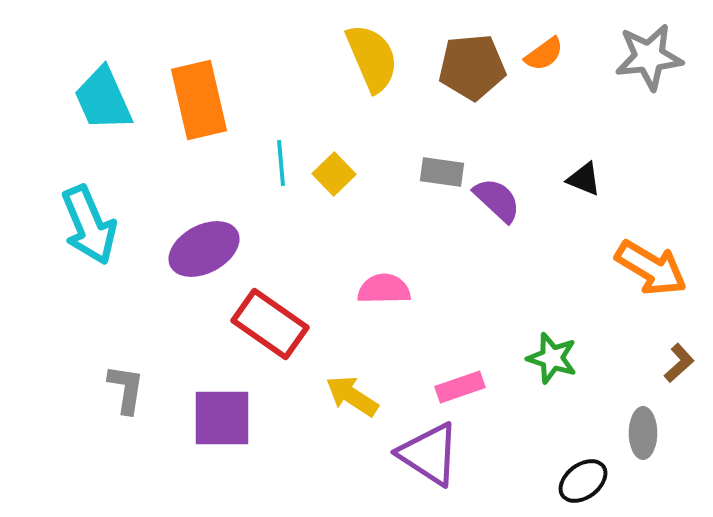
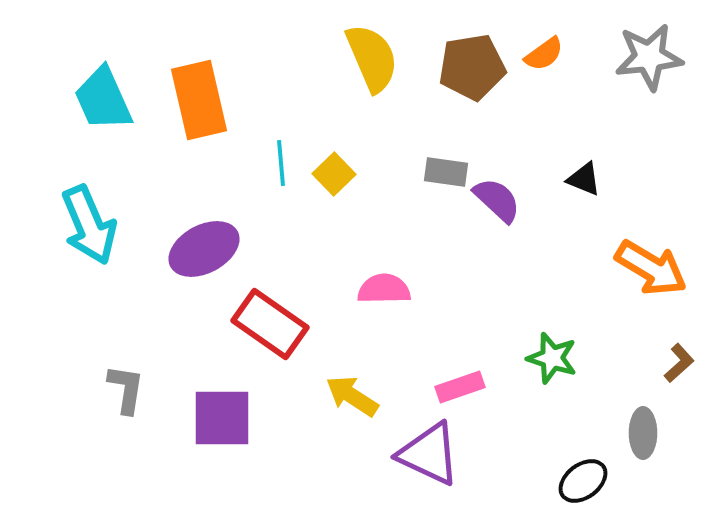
brown pentagon: rotated 4 degrees counterclockwise
gray rectangle: moved 4 px right
purple triangle: rotated 8 degrees counterclockwise
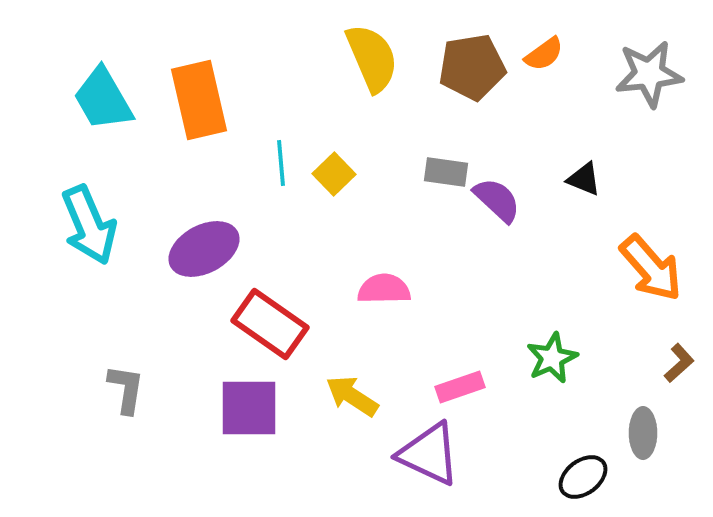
gray star: moved 17 px down
cyan trapezoid: rotated 6 degrees counterclockwise
orange arrow: rotated 18 degrees clockwise
green star: rotated 30 degrees clockwise
purple square: moved 27 px right, 10 px up
black ellipse: moved 4 px up
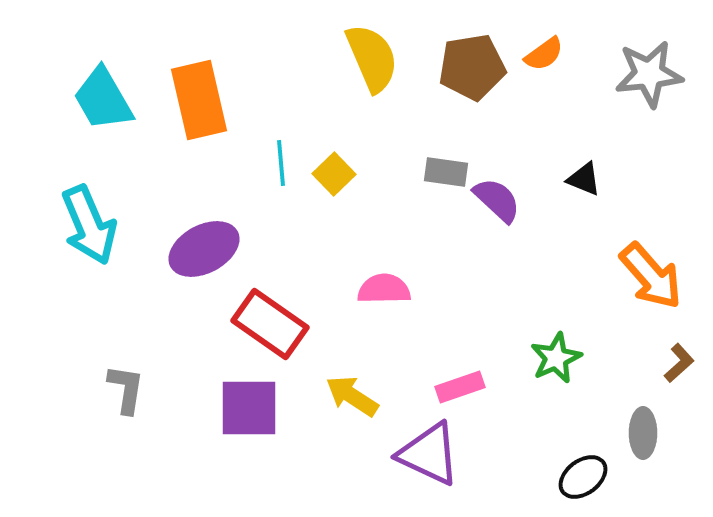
orange arrow: moved 8 px down
green star: moved 4 px right
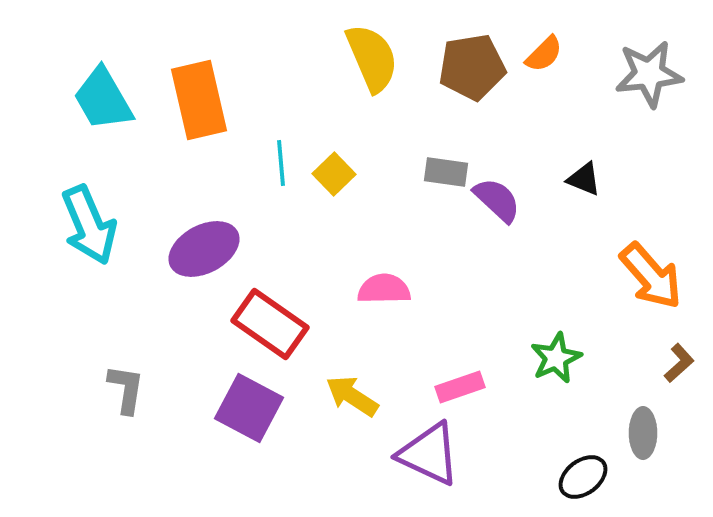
orange semicircle: rotated 9 degrees counterclockwise
purple square: rotated 28 degrees clockwise
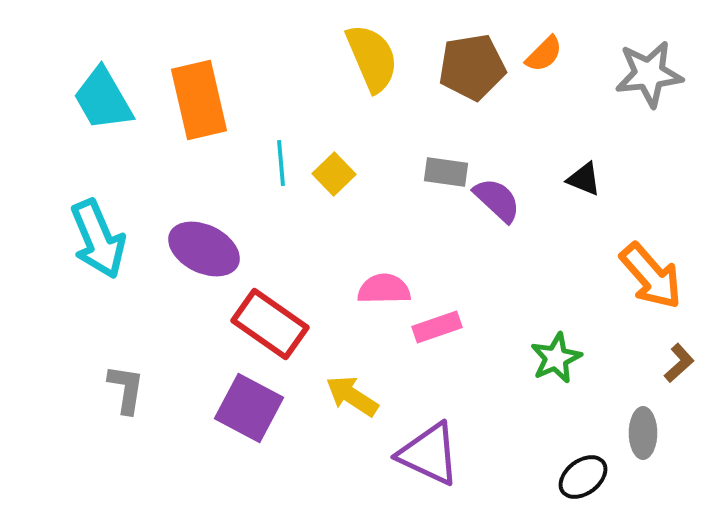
cyan arrow: moved 9 px right, 14 px down
purple ellipse: rotated 54 degrees clockwise
pink rectangle: moved 23 px left, 60 px up
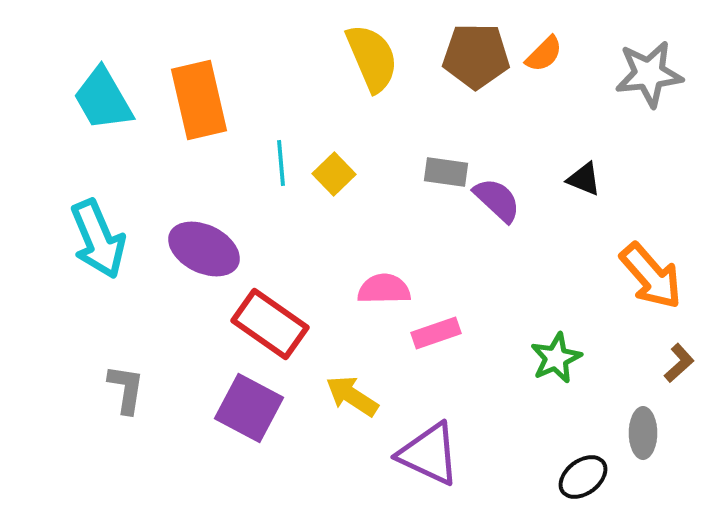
brown pentagon: moved 4 px right, 11 px up; rotated 10 degrees clockwise
pink rectangle: moved 1 px left, 6 px down
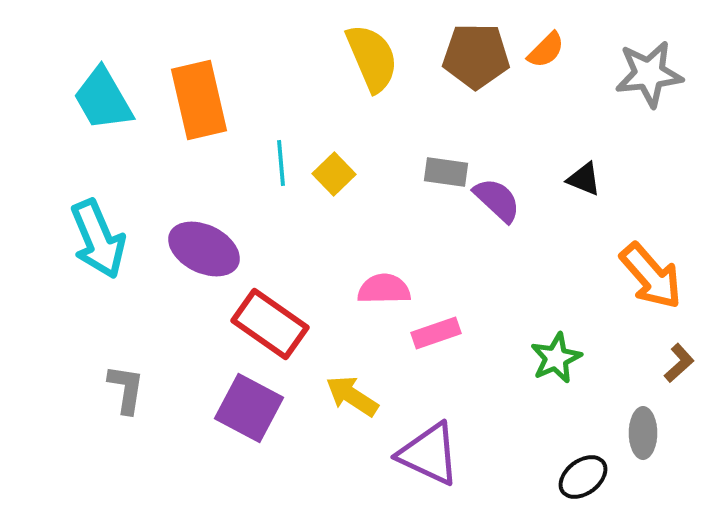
orange semicircle: moved 2 px right, 4 px up
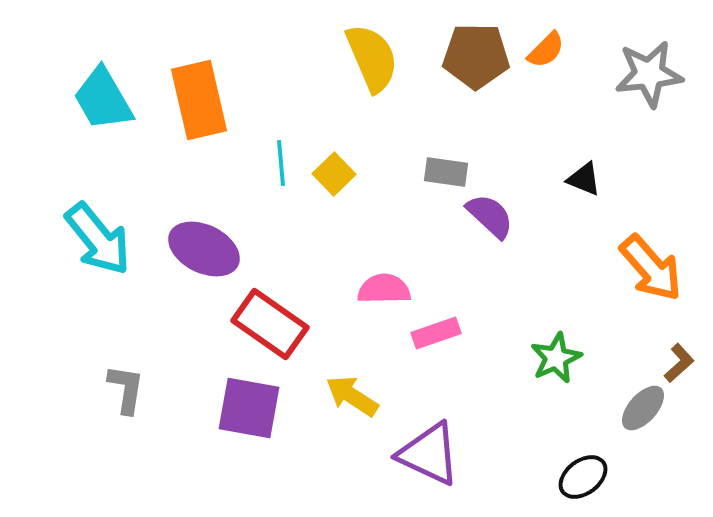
purple semicircle: moved 7 px left, 16 px down
cyan arrow: rotated 16 degrees counterclockwise
orange arrow: moved 8 px up
purple square: rotated 18 degrees counterclockwise
gray ellipse: moved 25 px up; rotated 42 degrees clockwise
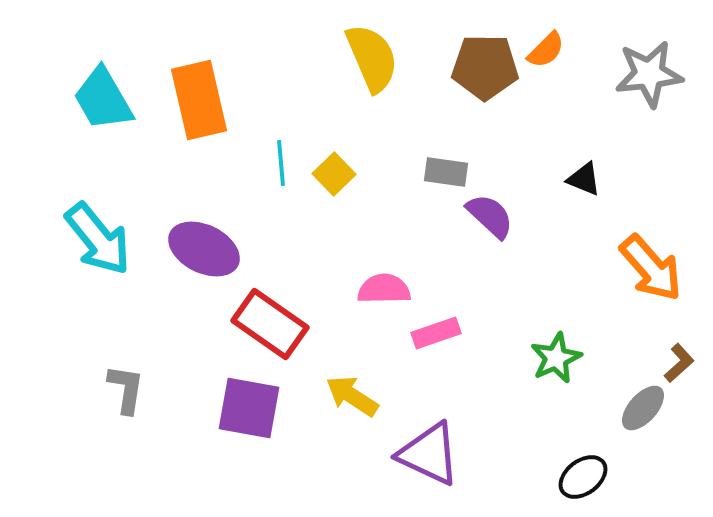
brown pentagon: moved 9 px right, 11 px down
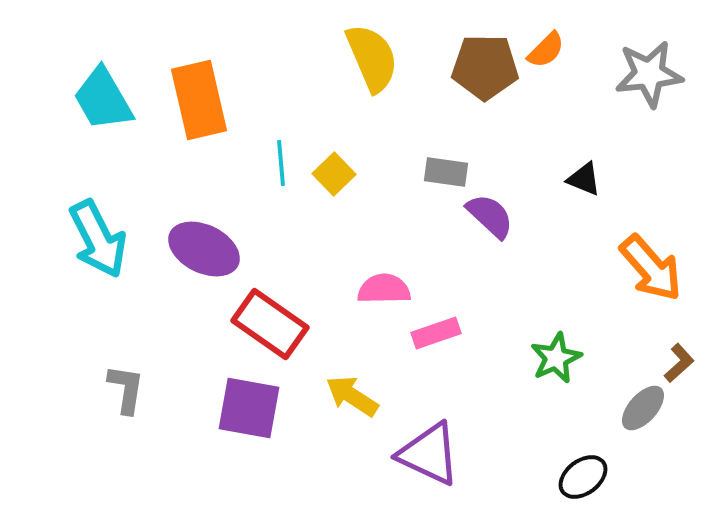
cyan arrow: rotated 12 degrees clockwise
